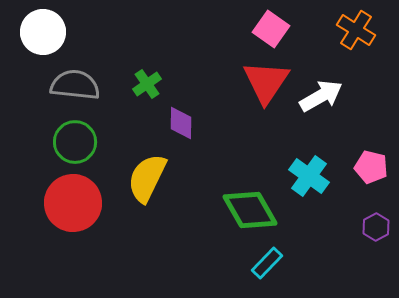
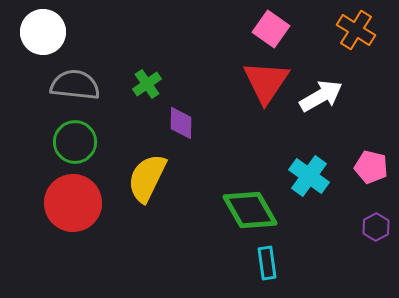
cyan rectangle: rotated 52 degrees counterclockwise
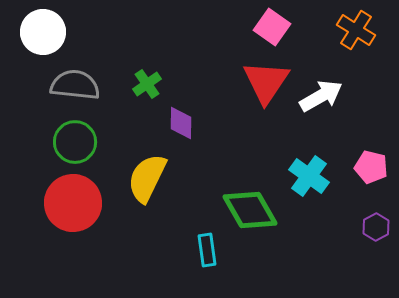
pink square: moved 1 px right, 2 px up
cyan rectangle: moved 60 px left, 13 px up
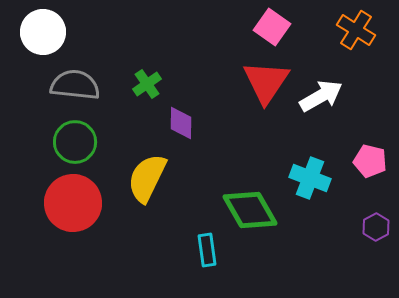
pink pentagon: moved 1 px left, 6 px up
cyan cross: moved 1 px right, 2 px down; rotated 15 degrees counterclockwise
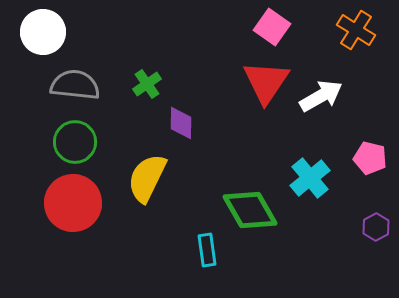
pink pentagon: moved 3 px up
cyan cross: rotated 30 degrees clockwise
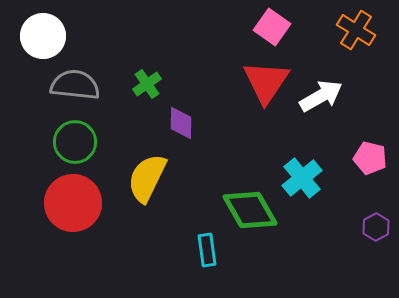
white circle: moved 4 px down
cyan cross: moved 8 px left
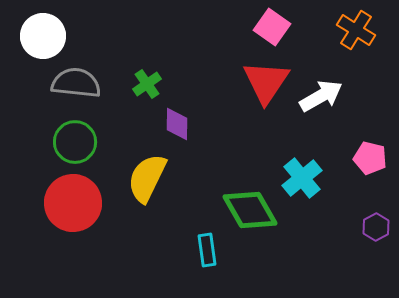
gray semicircle: moved 1 px right, 2 px up
purple diamond: moved 4 px left, 1 px down
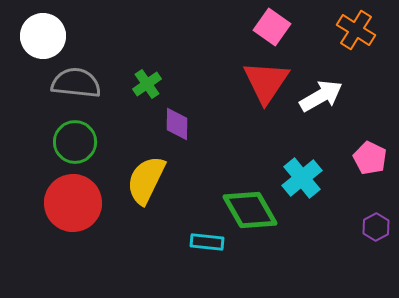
pink pentagon: rotated 12 degrees clockwise
yellow semicircle: moved 1 px left, 2 px down
cyan rectangle: moved 8 px up; rotated 76 degrees counterclockwise
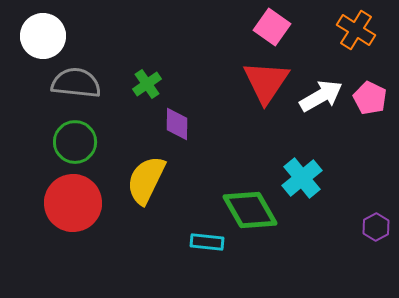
pink pentagon: moved 60 px up
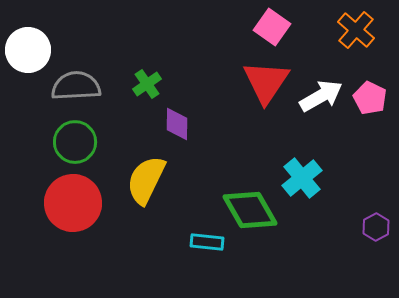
orange cross: rotated 9 degrees clockwise
white circle: moved 15 px left, 14 px down
gray semicircle: moved 3 px down; rotated 9 degrees counterclockwise
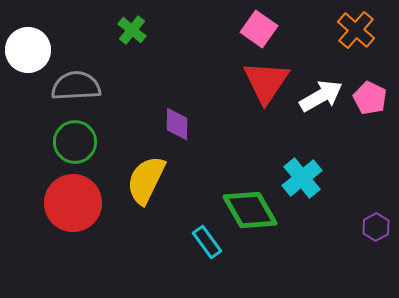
pink square: moved 13 px left, 2 px down
green cross: moved 15 px left, 54 px up; rotated 16 degrees counterclockwise
cyan rectangle: rotated 48 degrees clockwise
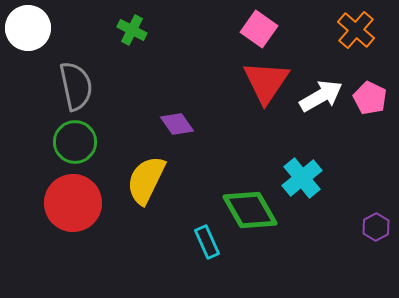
green cross: rotated 12 degrees counterclockwise
white circle: moved 22 px up
gray semicircle: rotated 81 degrees clockwise
purple diamond: rotated 36 degrees counterclockwise
cyan rectangle: rotated 12 degrees clockwise
